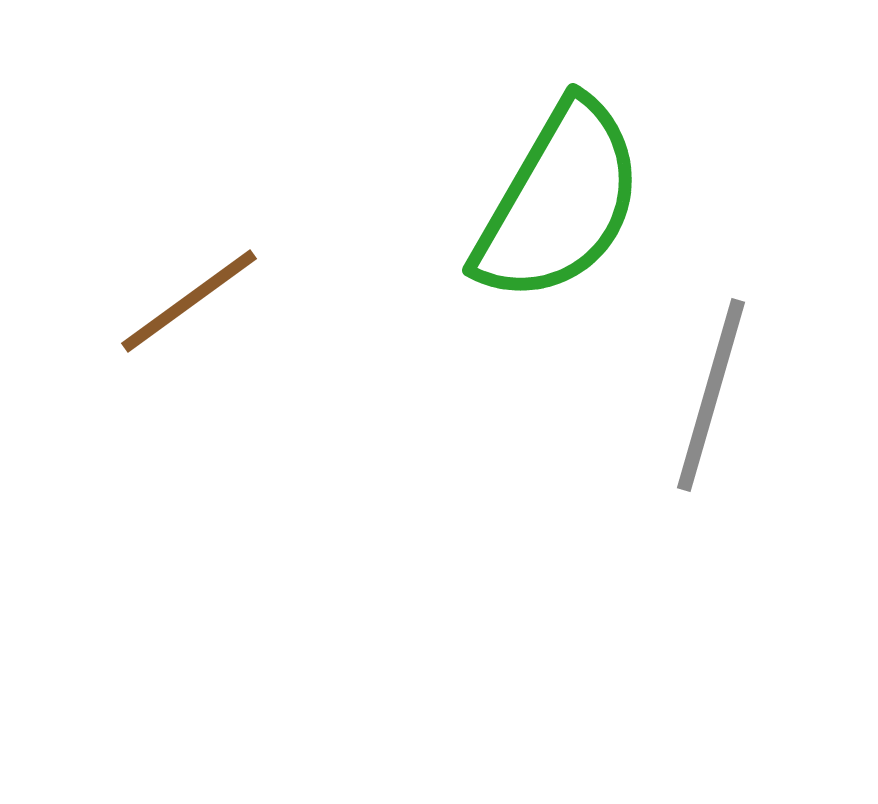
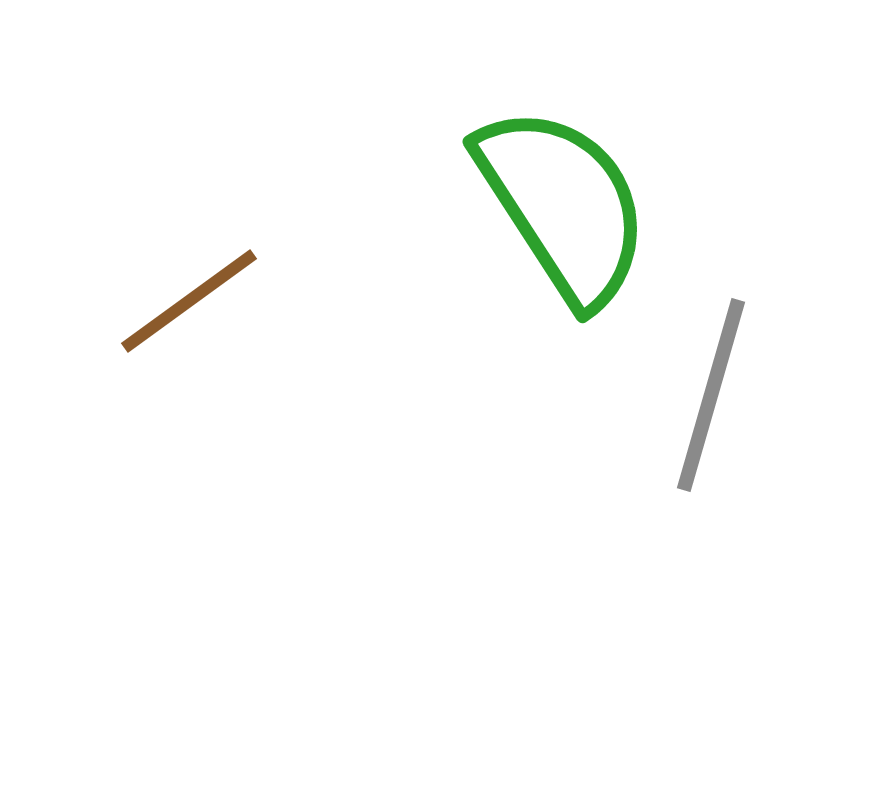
green semicircle: moved 4 px right, 3 px down; rotated 63 degrees counterclockwise
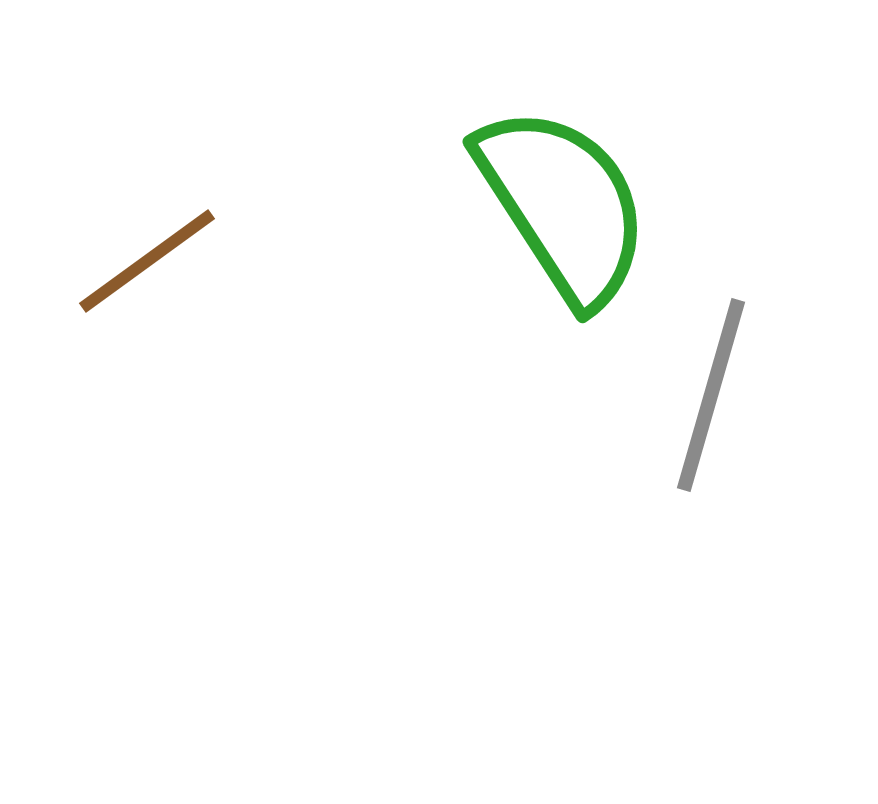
brown line: moved 42 px left, 40 px up
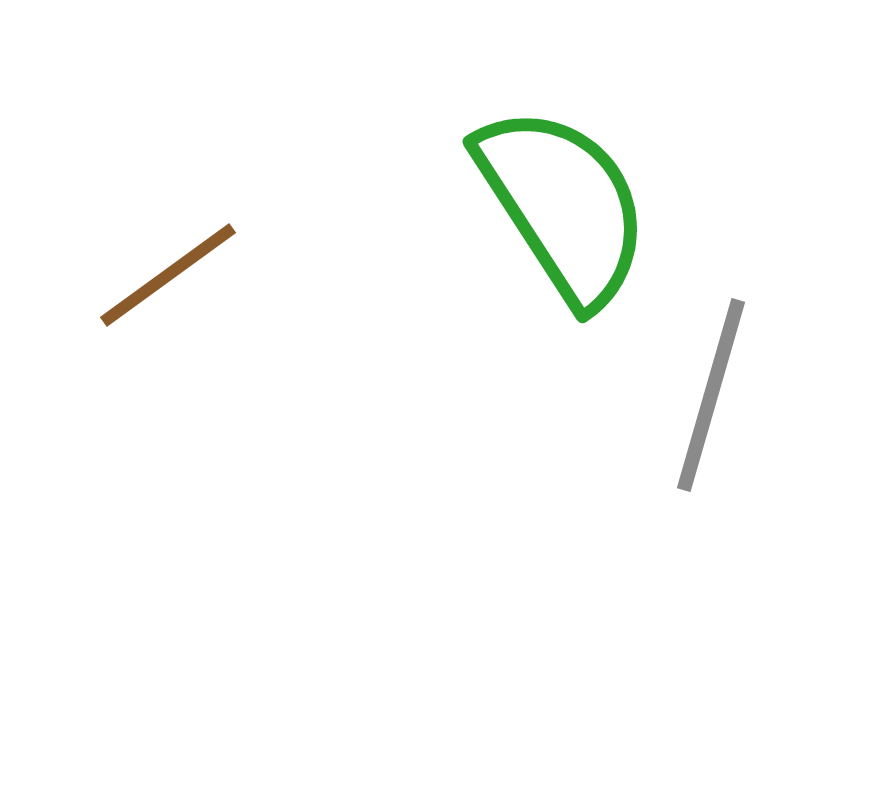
brown line: moved 21 px right, 14 px down
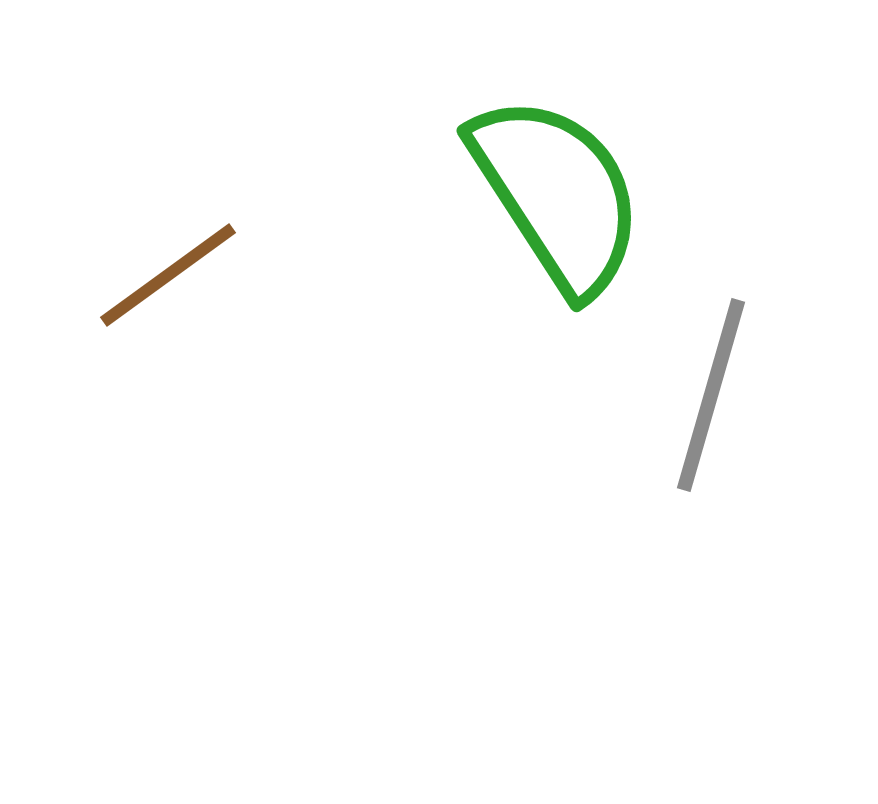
green semicircle: moved 6 px left, 11 px up
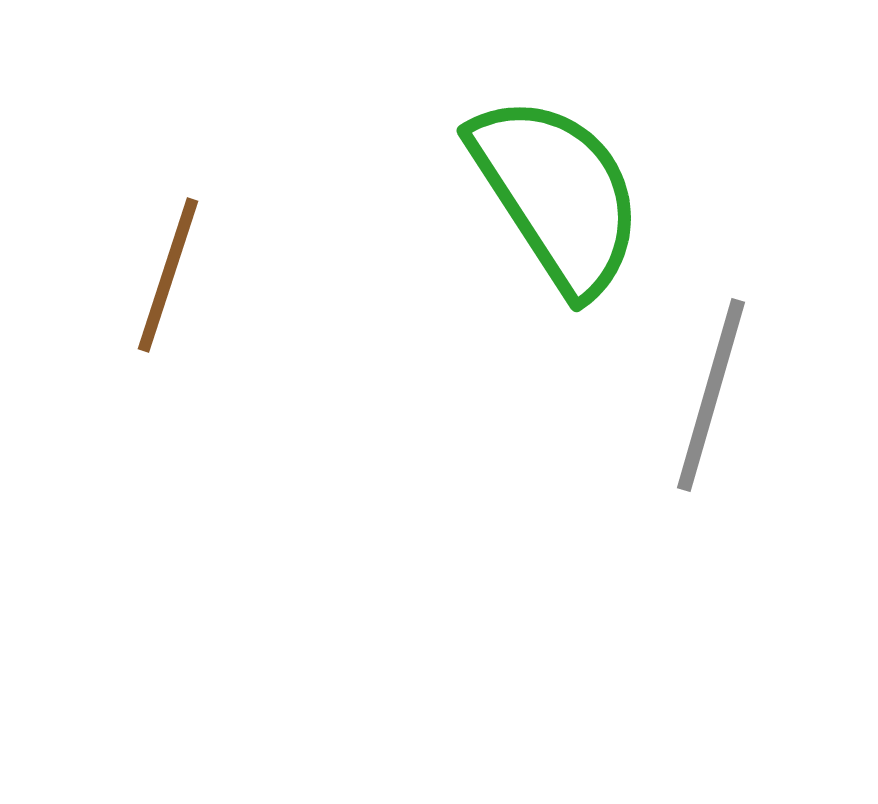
brown line: rotated 36 degrees counterclockwise
